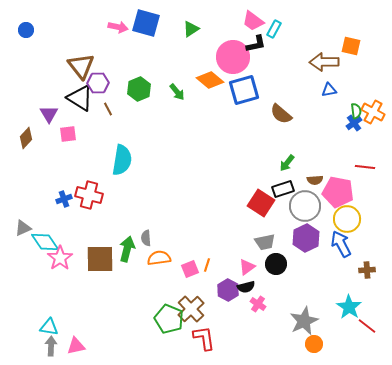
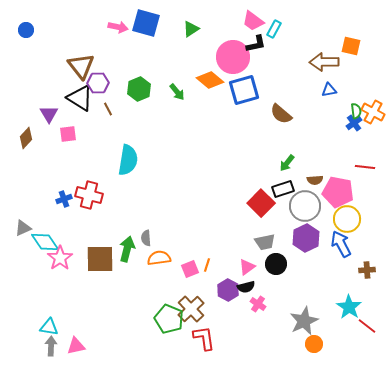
cyan semicircle at (122, 160): moved 6 px right
red square at (261, 203): rotated 12 degrees clockwise
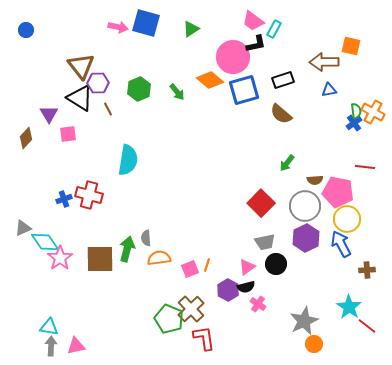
black rectangle at (283, 189): moved 109 px up
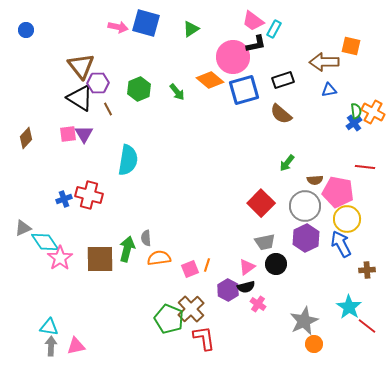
purple triangle at (49, 114): moved 35 px right, 20 px down
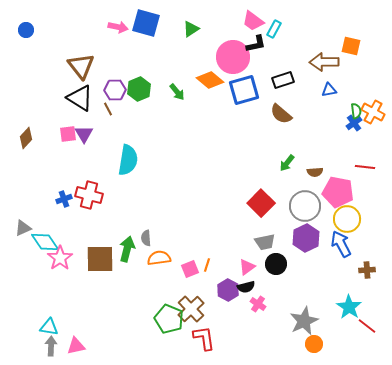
purple hexagon at (98, 83): moved 17 px right, 7 px down
brown semicircle at (315, 180): moved 8 px up
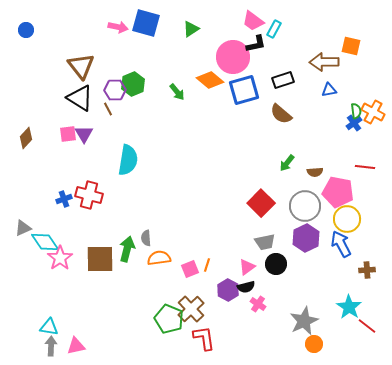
green hexagon at (139, 89): moved 6 px left, 5 px up
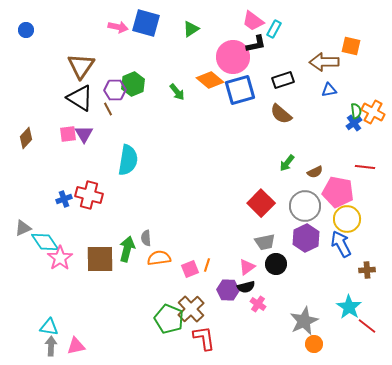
brown triangle at (81, 66): rotated 12 degrees clockwise
blue square at (244, 90): moved 4 px left
brown semicircle at (315, 172): rotated 21 degrees counterclockwise
purple hexagon at (228, 290): rotated 25 degrees counterclockwise
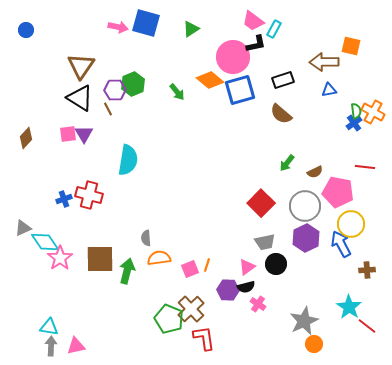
yellow circle at (347, 219): moved 4 px right, 5 px down
green arrow at (127, 249): moved 22 px down
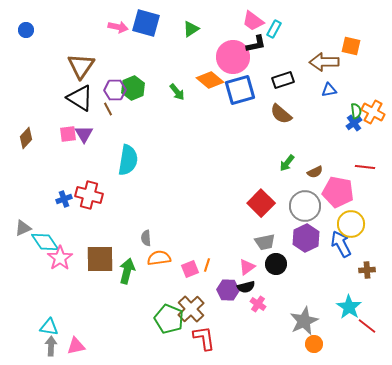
green hexagon at (133, 84): moved 4 px down
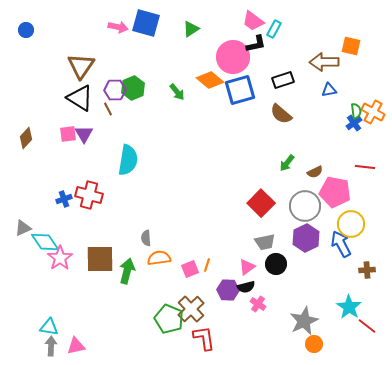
pink pentagon at (338, 192): moved 3 px left
